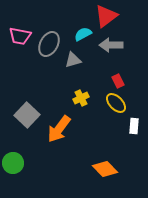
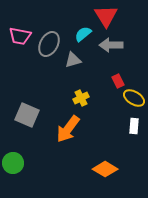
red triangle: rotated 25 degrees counterclockwise
cyan semicircle: rotated 12 degrees counterclockwise
yellow ellipse: moved 18 px right, 5 px up; rotated 15 degrees counterclockwise
gray square: rotated 20 degrees counterclockwise
orange arrow: moved 9 px right
orange diamond: rotated 15 degrees counterclockwise
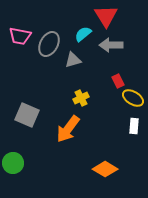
yellow ellipse: moved 1 px left
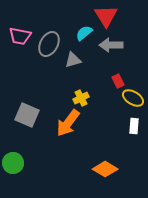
cyan semicircle: moved 1 px right, 1 px up
orange arrow: moved 6 px up
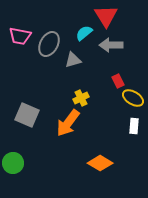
orange diamond: moved 5 px left, 6 px up
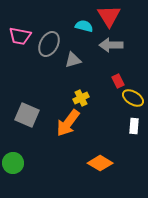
red triangle: moved 3 px right
cyan semicircle: moved 7 px up; rotated 54 degrees clockwise
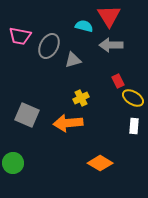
gray ellipse: moved 2 px down
orange arrow: rotated 48 degrees clockwise
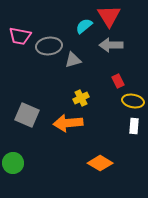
cyan semicircle: rotated 54 degrees counterclockwise
gray ellipse: rotated 55 degrees clockwise
yellow ellipse: moved 3 px down; rotated 20 degrees counterclockwise
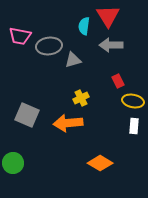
red triangle: moved 1 px left
cyan semicircle: rotated 42 degrees counterclockwise
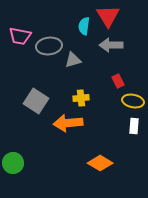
yellow cross: rotated 21 degrees clockwise
gray square: moved 9 px right, 14 px up; rotated 10 degrees clockwise
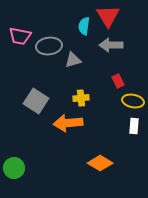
green circle: moved 1 px right, 5 px down
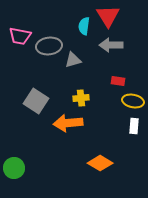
red rectangle: rotated 56 degrees counterclockwise
